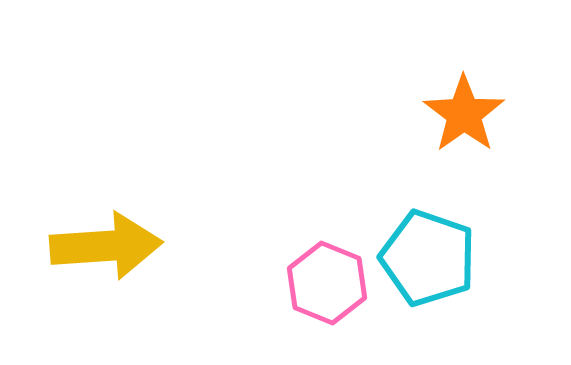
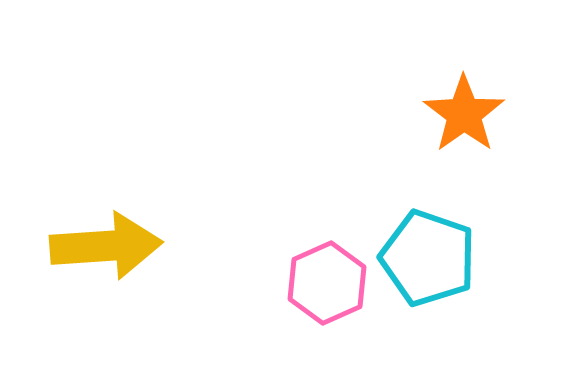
pink hexagon: rotated 14 degrees clockwise
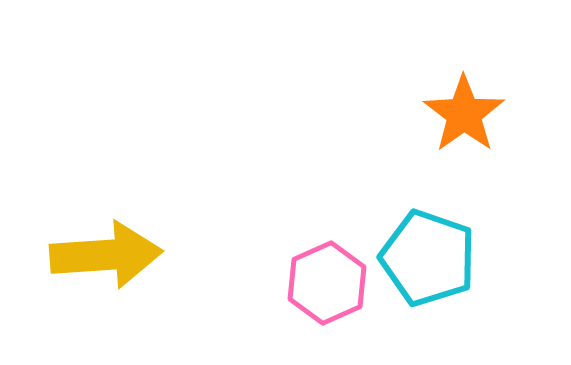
yellow arrow: moved 9 px down
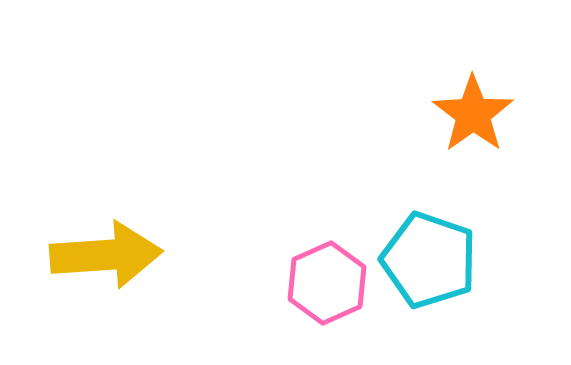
orange star: moved 9 px right
cyan pentagon: moved 1 px right, 2 px down
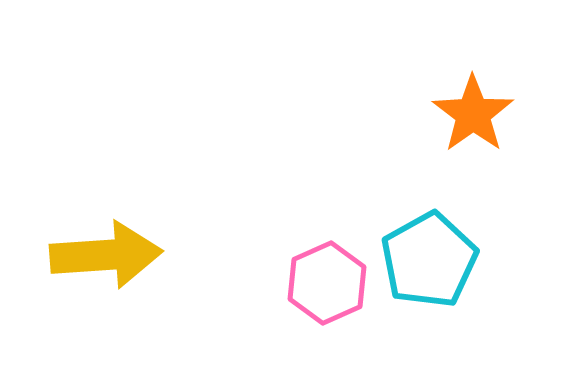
cyan pentagon: rotated 24 degrees clockwise
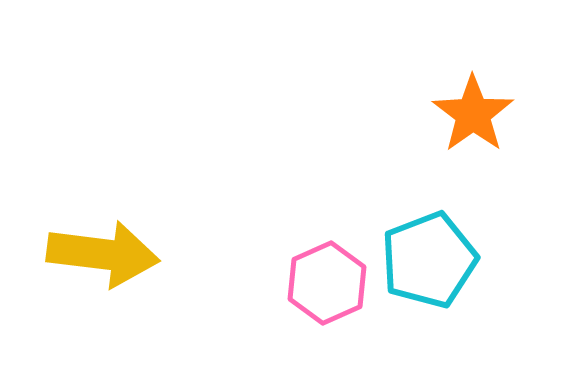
yellow arrow: moved 3 px left, 1 px up; rotated 11 degrees clockwise
cyan pentagon: rotated 8 degrees clockwise
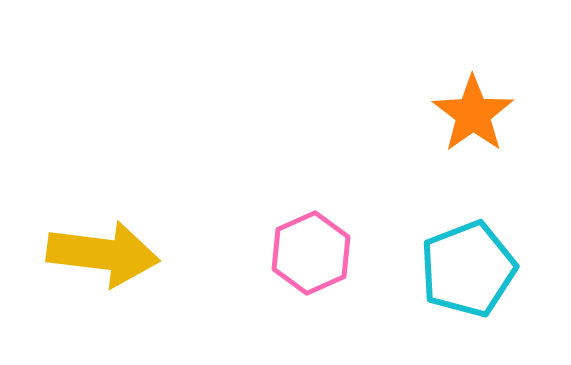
cyan pentagon: moved 39 px right, 9 px down
pink hexagon: moved 16 px left, 30 px up
